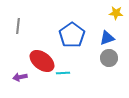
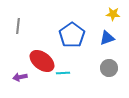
yellow star: moved 3 px left, 1 px down
gray circle: moved 10 px down
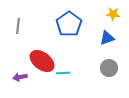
blue pentagon: moved 3 px left, 11 px up
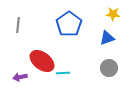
gray line: moved 1 px up
